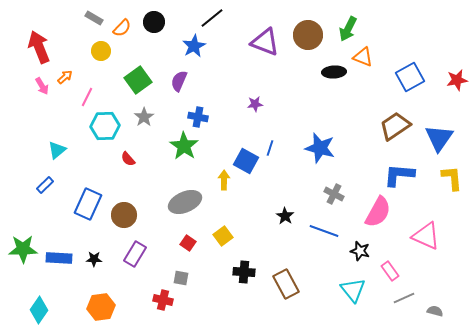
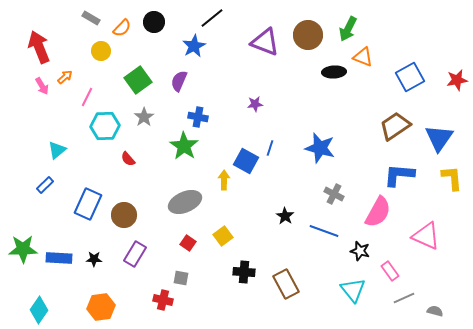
gray rectangle at (94, 18): moved 3 px left
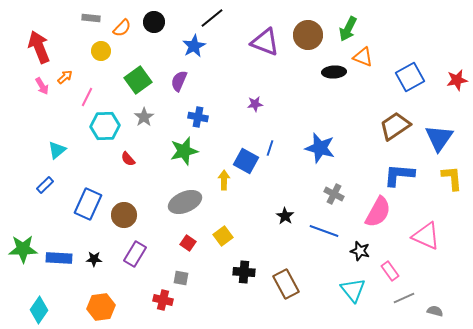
gray rectangle at (91, 18): rotated 24 degrees counterclockwise
green star at (184, 146): moved 5 px down; rotated 24 degrees clockwise
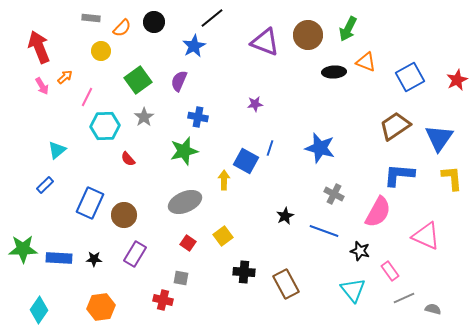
orange triangle at (363, 57): moved 3 px right, 5 px down
red star at (457, 80): rotated 15 degrees counterclockwise
blue rectangle at (88, 204): moved 2 px right, 1 px up
black star at (285, 216): rotated 12 degrees clockwise
gray semicircle at (435, 311): moved 2 px left, 2 px up
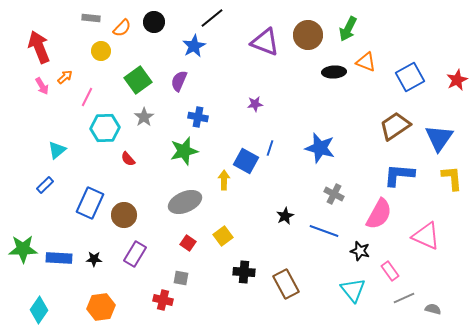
cyan hexagon at (105, 126): moved 2 px down
pink semicircle at (378, 212): moved 1 px right, 2 px down
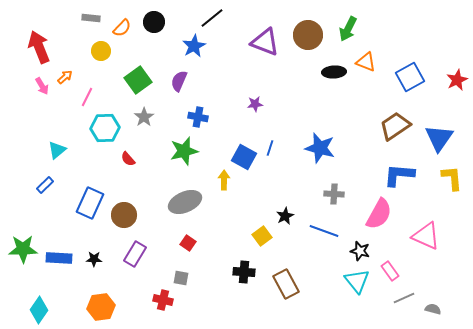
blue square at (246, 161): moved 2 px left, 4 px up
gray cross at (334, 194): rotated 24 degrees counterclockwise
yellow square at (223, 236): moved 39 px right
cyan triangle at (353, 290): moved 4 px right, 9 px up
